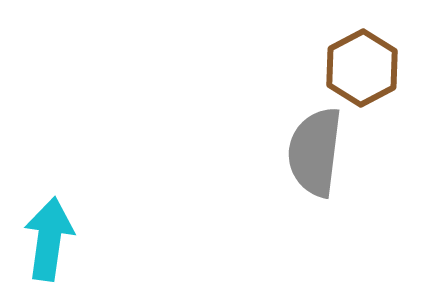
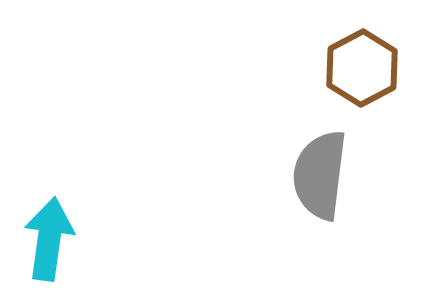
gray semicircle: moved 5 px right, 23 px down
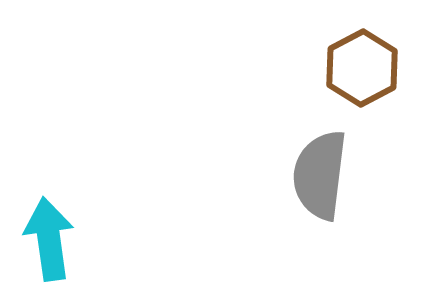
cyan arrow: rotated 16 degrees counterclockwise
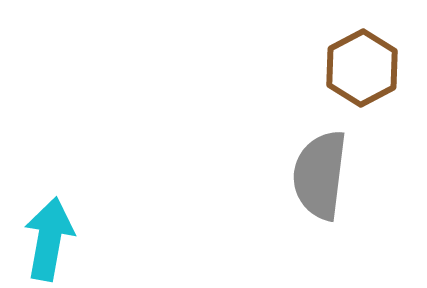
cyan arrow: rotated 18 degrees clockwise
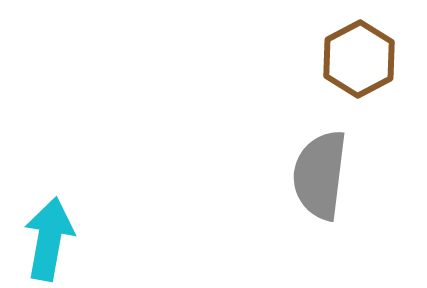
brown hexagon: moved 3 px left, 9 px up
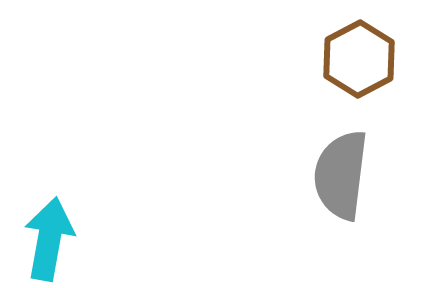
gray semicircle: moved 21 px right
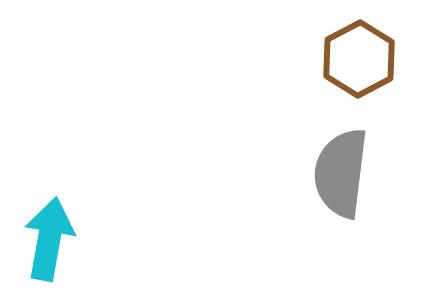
gray semicircle: moved 2 px up
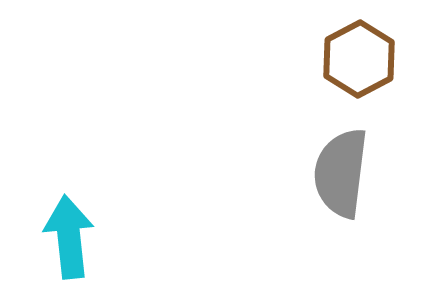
cyan arrow: moved 20 px right, 2 px up; rotated 16 degrees counterclockwise
